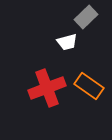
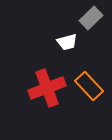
gray rectangle: moved 5 px right, 1 px down
orange rectangle: rotated 12 degrees clockwise
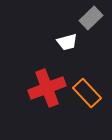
orange rectangle: moved 2 px left, 7 px down
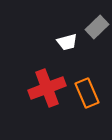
gray rectangle: moved 6 px right, 9 px down
orange rectangle: rotated 20 degrees clockwise
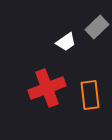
white trapezoid: moved 1 px left; rotated 20 degrees counterclockwise
orange rectangle: moved 3 px right, 2 px down; rotated 16 degrees clockwise
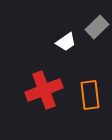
red cross: moved 3 px left, 2 px down
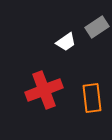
gray rectangle: rotated 10 degrees clockwise
orange rectangle: moved 2 px right, 3 px down
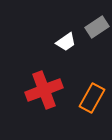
orange rectangle: rotated 36 degrees clockwise
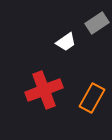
gray rectangle: moved 4 px up
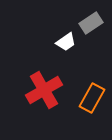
gray rectangle: moved 6 px left
red cross: rotated 9 degrees counterclockwise
